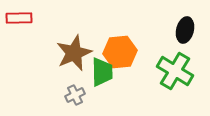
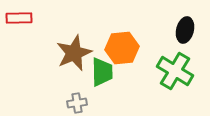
orange hexagon: moved 2 px right, 4 px up
gray cross: moved 2 px right, 8 px down; rotated 18 degrees clockwise
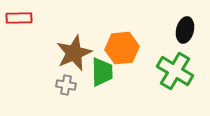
gray cross: moved 11 px left, 18 px up; rotated 18 degrees clockwise
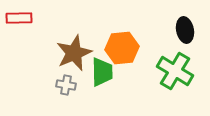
black ellipse: rotated 25 degrees counterclockwise
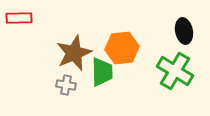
black ellipse: moved 1 px left, 1 px down
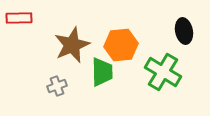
orange hexagon: moved 1 px left, 3 px up
brown star: moved 2 px left, 8 px up
green cross: moved 12 px left, 1 px down
gray cross: moved 9 px left, 1 px down; rotated 30 degrees counterclockwise
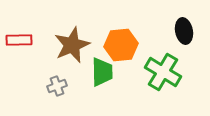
red rectangle: moved 22 px down
